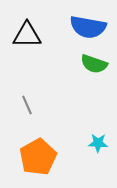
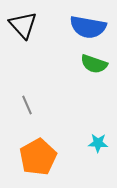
black triangle: moved 4 px left, 10 px up; rotated 48 degrees clockwise
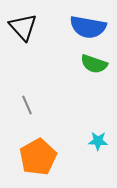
black triangle: moved 2 px down
cyan star: moved 2 px up
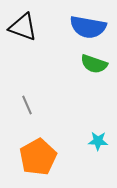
black triangle: rotated 28 degrees counterclockwise
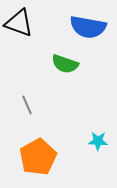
black triangle: moved 4 px left, 4 px up
green semicircle: moved 29 px left
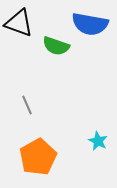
blue semicircle: moved 2 px right, 3 px up
green semicircle: moved 9 px left, 18 px up
cyan star: rotated 24 degrees clockwise
